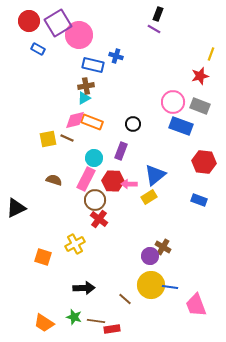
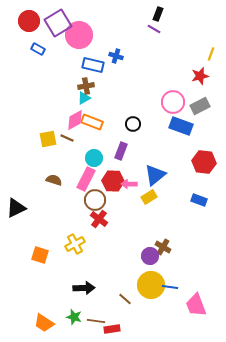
gray rectangle at (200, 106): rotated 48 degrees counterclockwise
pink diamond at (75, 120): rotated 15 degrees counterclockwise
orange square at (43, 257): moved 3 px left, 2 px up
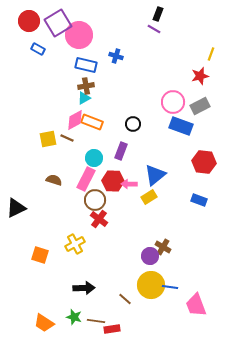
blue rectangle at (93, 65): moved 7 px left
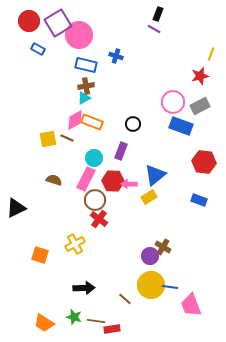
pink trapezoid at (196, 305): moved 5 px left
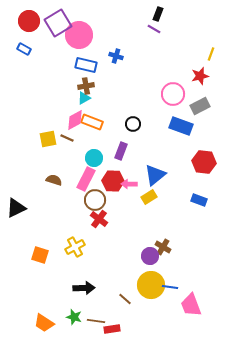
blue rectangle at (38, 49): moved 14 px left
pink circle at (173, 102): moved 8 px up
yellow cross at (75, 244): moved 3 px down
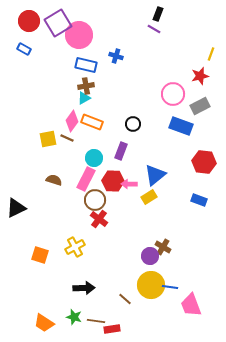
pink diamond at (75, 120): moved 3 px left, 1 px down; rotated 25 degrees counterclockwise
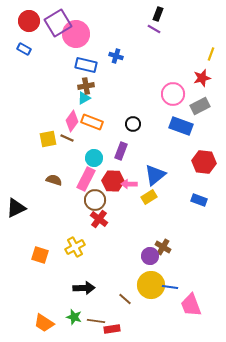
pink circle at (79, 35): moved 3 px left, 1 px up
red star at (200, 76): moved 2 px right, 2 px down
